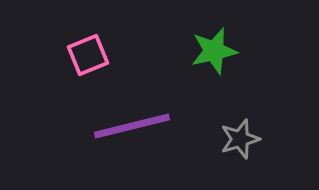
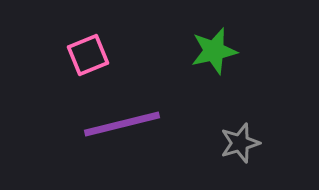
purple line: moved 10 px left, 2 px up
gray star: moved 4 px down
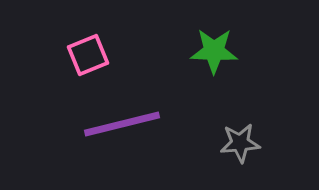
green star: rotated 15 degrees clockwise
gray star: rotated 12 degrees clockwise
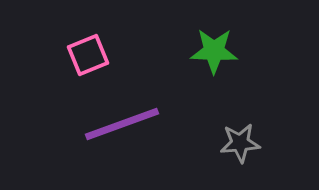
purple line: rotated 6 degrees counterclockwise
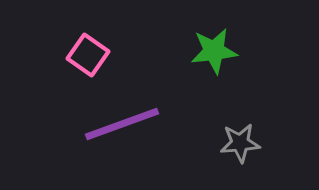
green star: rotated 9 degrees counterclockwise
pink square: rotated 33 degrees counterclockwise
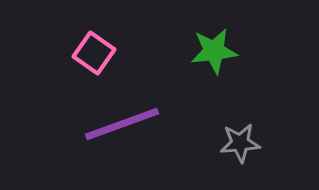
pink square: moved 6 px right, 2 px up
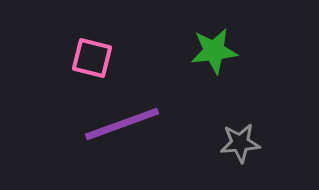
pink square: moved 2 px left, 5 px down; rotated 21 degrees counterclockwise
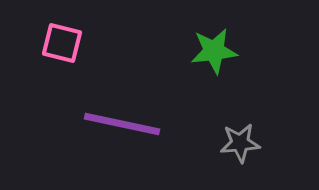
pink square: moved 30 px left, 15 px up
purple line: rotated 32 degrees clockwise
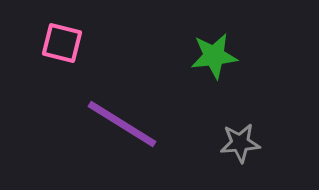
green star: moved 5 px down
purple line: rotated 20 degrees clockwise
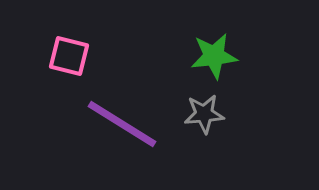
pink square: moved 7 px right, 13 px down
gray star: moved 36 px left, 29 px up
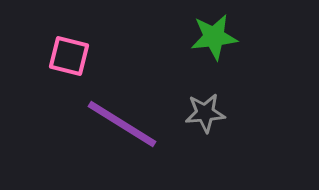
green star: moved 19 px up
gray star: moved 1 px right, 1 px up
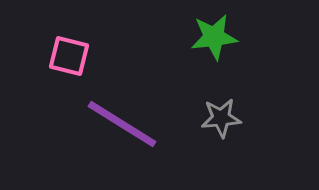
gray star: moved 16 px right, 5 px down
